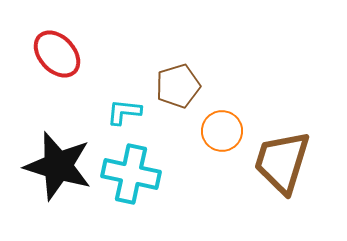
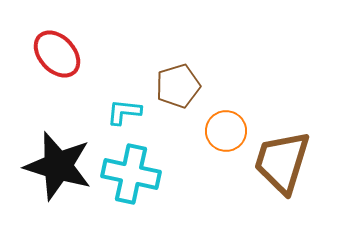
orange circle: moved 4 px right
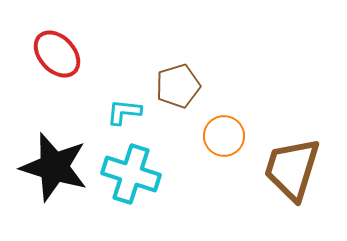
orange circle: moved 2 px left, 5 px down
brown trapezoid: moved 10 px right, 7 px down
black star: moved 4 px left, 1 px down
cyan cross: rotated 6 degrees clockwise
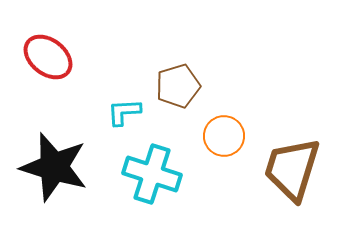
red ellipse: moved 9 px left, 3 px down; rotated 9 degrees counterclockwise
cyan L-shape: rotated 9 degrees counterclockwise
cyan cross: moved 21 px right
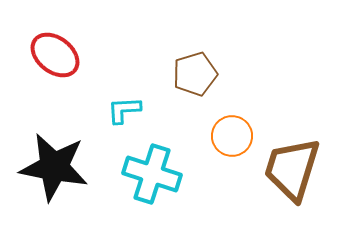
red ellipse: moved 7 px right, 2 px up
brown pentagon: moved 17 px right, 12 px up
cyan L-shape: moved 2 px up
orange circle: moved 8 px right
black star: rotated 6 degrees counterclockwise
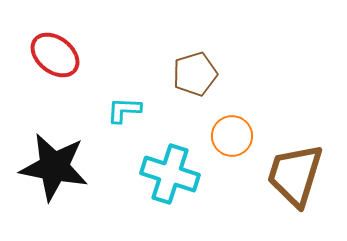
cyan L-shape: rotated 6 degrees clockwise
brown trapezoid: moved 3 px right, 6 px down
cyan cross: moved 18 px right
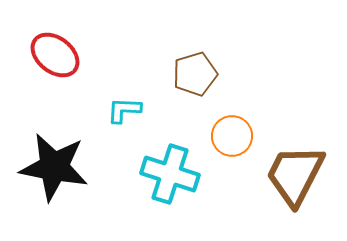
brown trapezoid: rotated 10 degrees clockwise
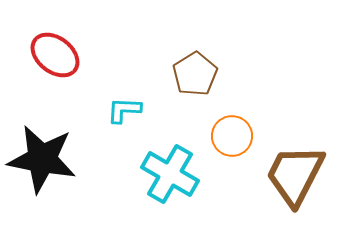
brown pentagon: rotated 15 degrees counterclockwise
black star: moved 12 px left, 8 px up
cyan cross: rotated 12 degrees clockwise
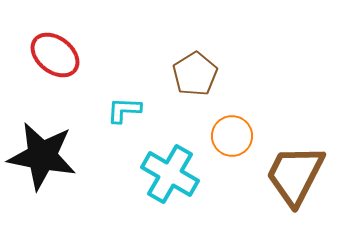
black star: moved 3 px up
